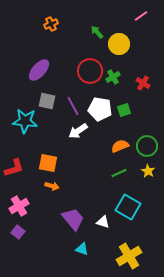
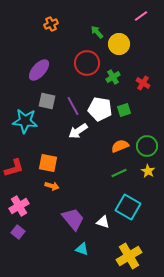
red circle: moved 3 px left, 8 px up
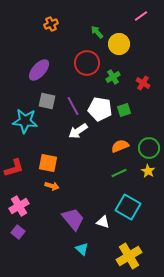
green circle: moved 2 px right, 2 px down
cyan triangle: rotated 24 degrees clockwise
